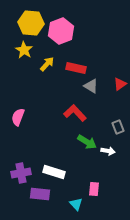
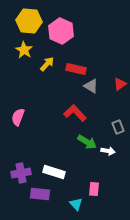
yellow hexagon: moved 2 px left, 2 px up
pink hexagon: rotated 15 degrees counterclockwise
red rectangle: moved 1 px down
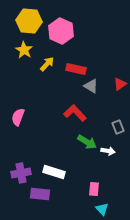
cyan triangle: moved 26 px right, 5 px down
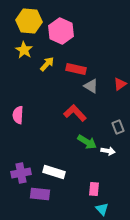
pink semicircle: moved 2 px up; rotated 18 degrees counterclockwise
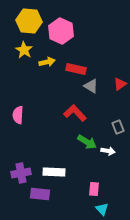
yellow arrow: moved 2 px up; rotated 35 degrees clockwise
white rectangle: rotated 15 degrees counterclockwise
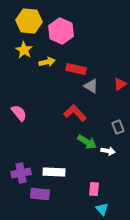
pink semicircle: moved 1 px right, 2 px up; rotated 138 degrees clockwise
